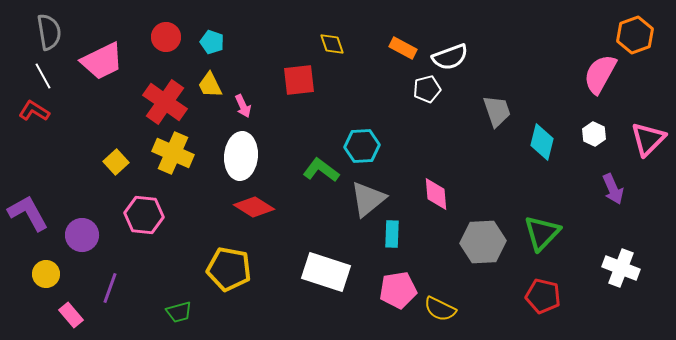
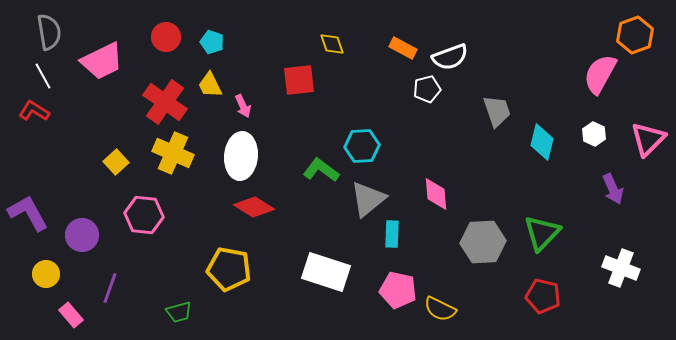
pink pentagon at (398, 290): rotated 21 degrees clockwise
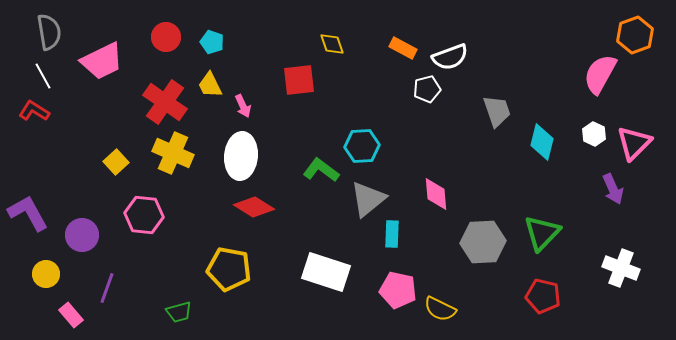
pink triangle at (648, 139): moved 14 px left, 4 px down
purple line at (110, 288): moved 3 px left
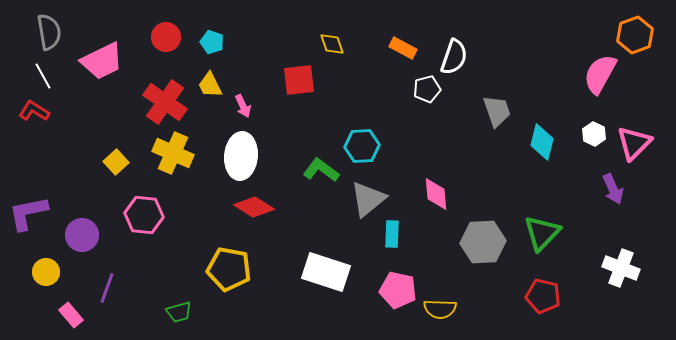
white semicircle at (450, 57): moved 4 px right; rotated 51 degrees counterclockwise
purple L-shape at (28, 213): rotated 72 degrees counterclockwise
yellow circle at (46, 274): moved 2 px up
yellow semicircle at (440, 309): rotated 24 degrees counterclockwise
